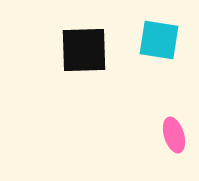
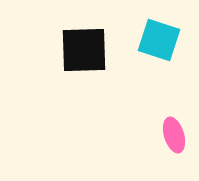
cyan square: rotated 9 degrees clockwise
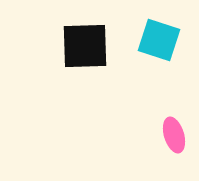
black square: moved 1 px right, 4 px up
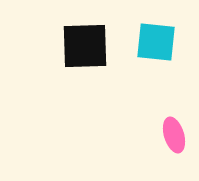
cyan square: moved 3 px left, 2 px down; rotated 12 degrees counterclockwise
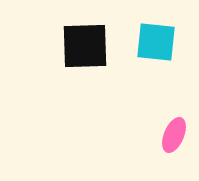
pink ellipse: rotated 40 degrees clockwise
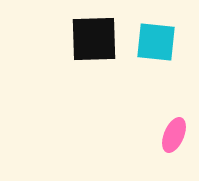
black square: moved 9 px right, 7 px up
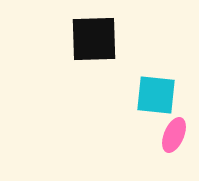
cyan square: moved 53 px down
